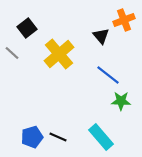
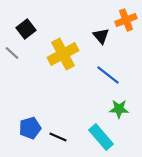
orange cross: moved 2 px right
black square: moved 1 px left, 1 px down
yellow cross: moved 4 px right; rotated 12 degrees clockwise
green star: moved 2 px left, 8 px down
blue pentagon: moved 2 px left, 9 px up
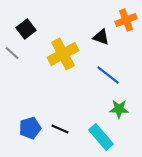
black triangle: moved 1 px down; rotated 30 degrees counterclockwise
black line: moved 2 px right, 8 px up
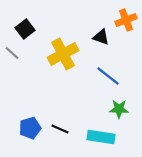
black square: moved 1 px left
blue line: moved 1 px down
cyan rectangle: rotated 40 degrees counterclockwise
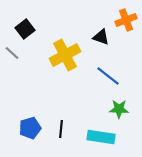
yellow cross: moved 2 px right, 1 px down
black line: moved 1 px right; rotated 72 degrees clockwise
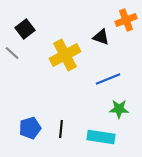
blue line: moved 3 px down; rotated 60 degrees counterclockwise
